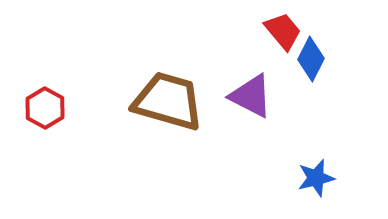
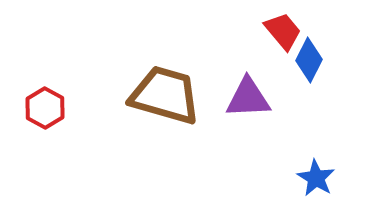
blue diamond: moved 2 px left, 1 px down
purple triangle: moved 3 px left, 2 px down; rotated 30 degrees counterclockwise
brown trapezoid: moved 3 px left, 6 px up
blue star: rotated 27 degrees counterclockwise
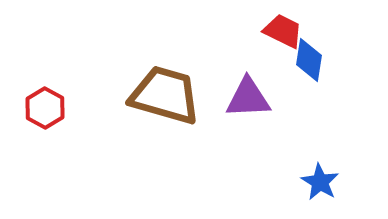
red trapezoid: rotated 24 degrees counterclockwise
blue diamond: rotated 18 degrees counterclockwise
blue star: moved 4 px right, 4 px down
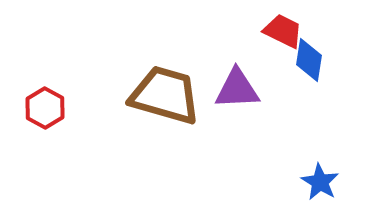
purple triangle: moved 11 px left, 9 px up
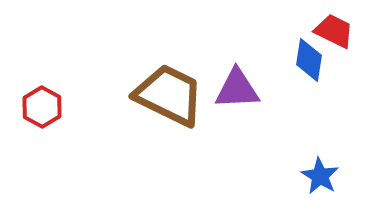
red trapezoid: moved 51 px right
brown trapezoid: moved 4 px right; rotated 10 degrees clockwise
red hexagon: moved 3 px left, 1 px up
blue star: moved 6 px up
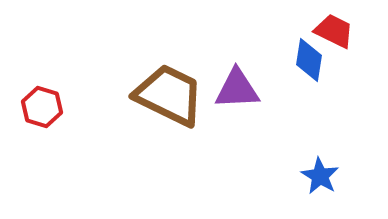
red hexagon: rotated 12 degrees counterclockwise
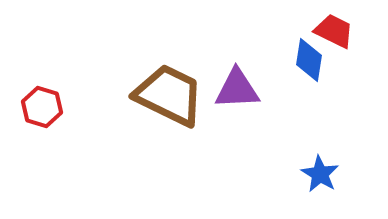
blue star: moved 2 px up
